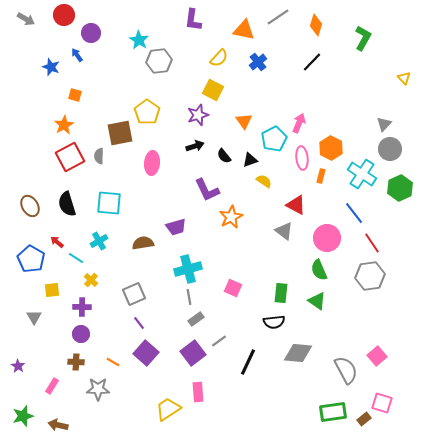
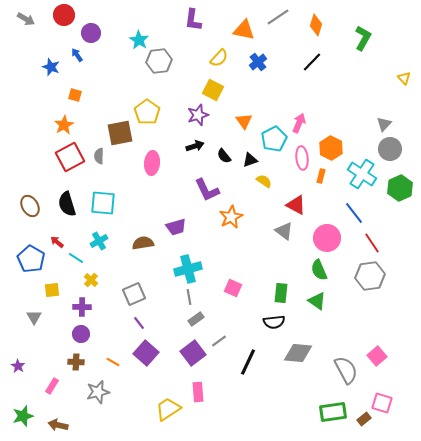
cyan square at (109, 203): moved 6 px left
gray star at (98, 389): moved 3 px down; rotated 15 degrees counterclockwise
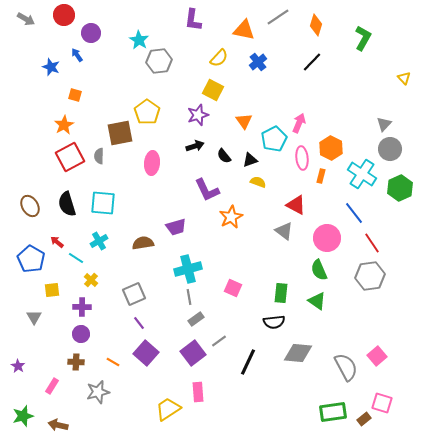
yellow semicircle at (264, 181): moved 6 px left, 1 px down; rotated 14 degrees counterclockwise
gray semicircle at (346, 370): moved 3 px up
